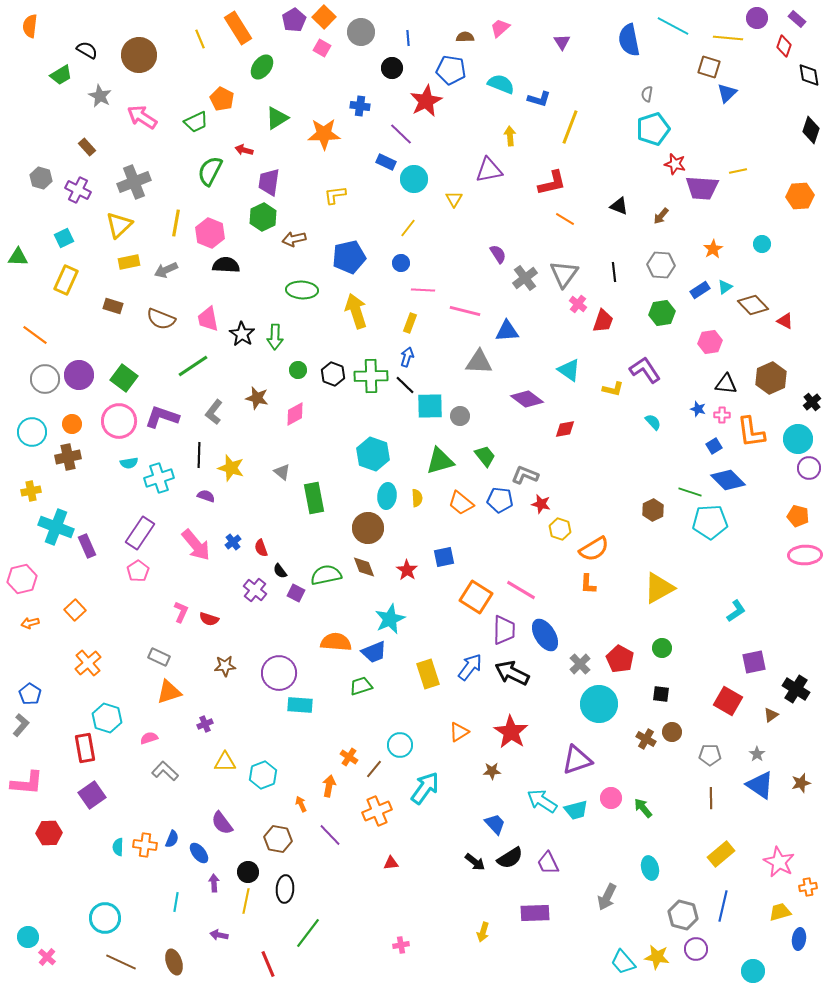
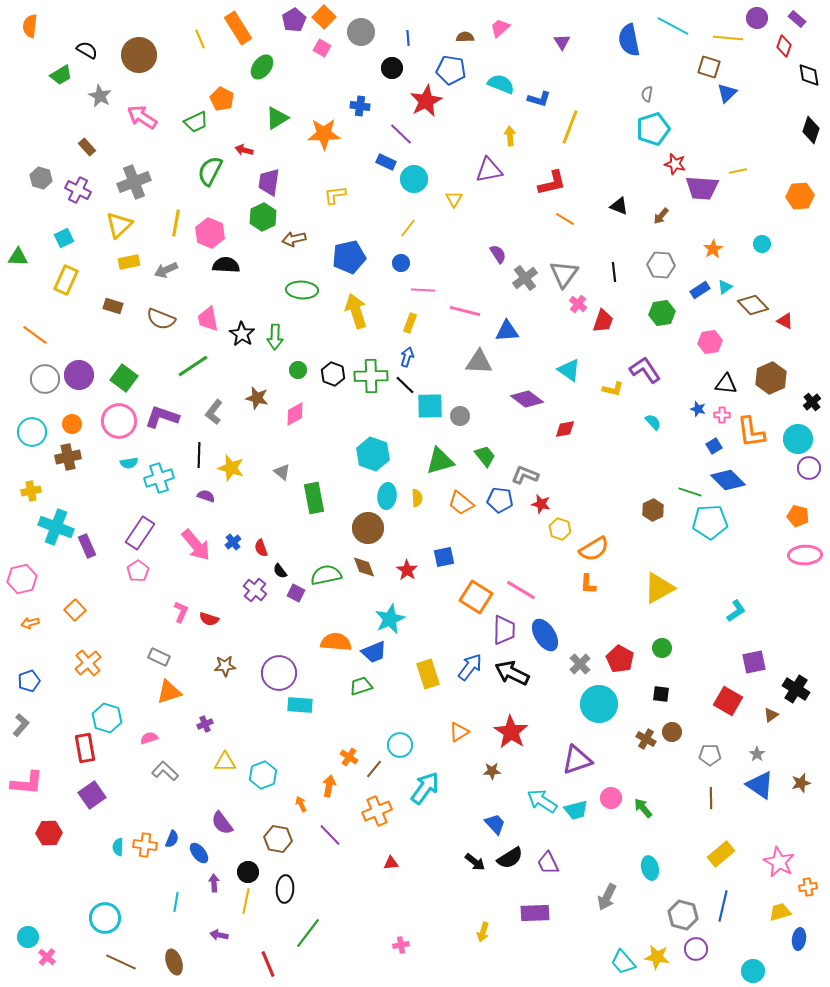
blue pentagon at (30, 694): moved 1 px left, 13 px up; rotated 20 degrees clockwise
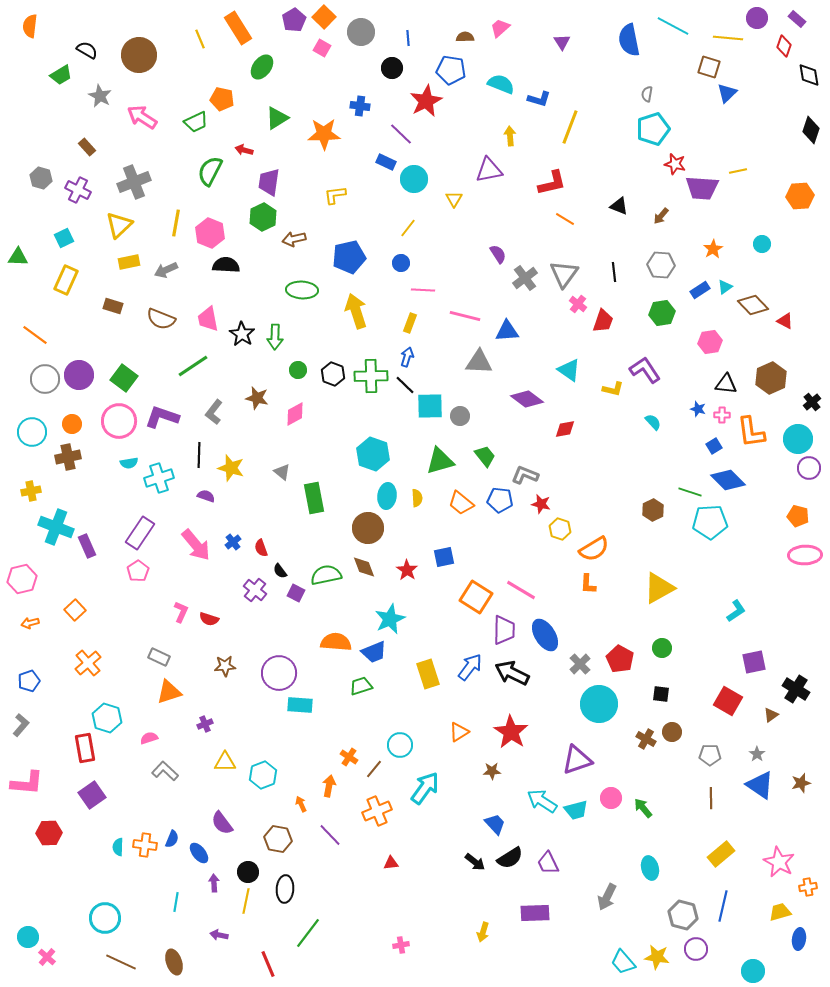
orange pentagon at (222, 99): rotated 15 degrees counterclockwise
pink line at (465, 311): moved 5 px down
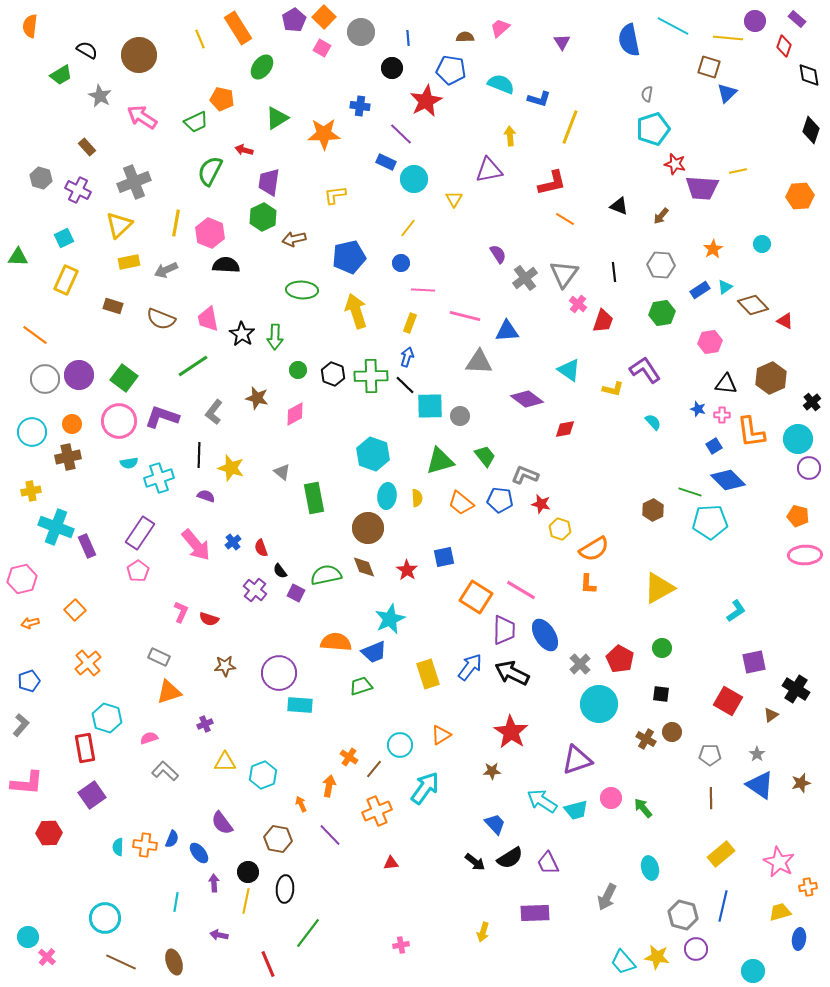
purple circle at (757, 18): moved 2 px left, 3 px down
orange triangle at (459, 732): moved 18 px left, 3 px down
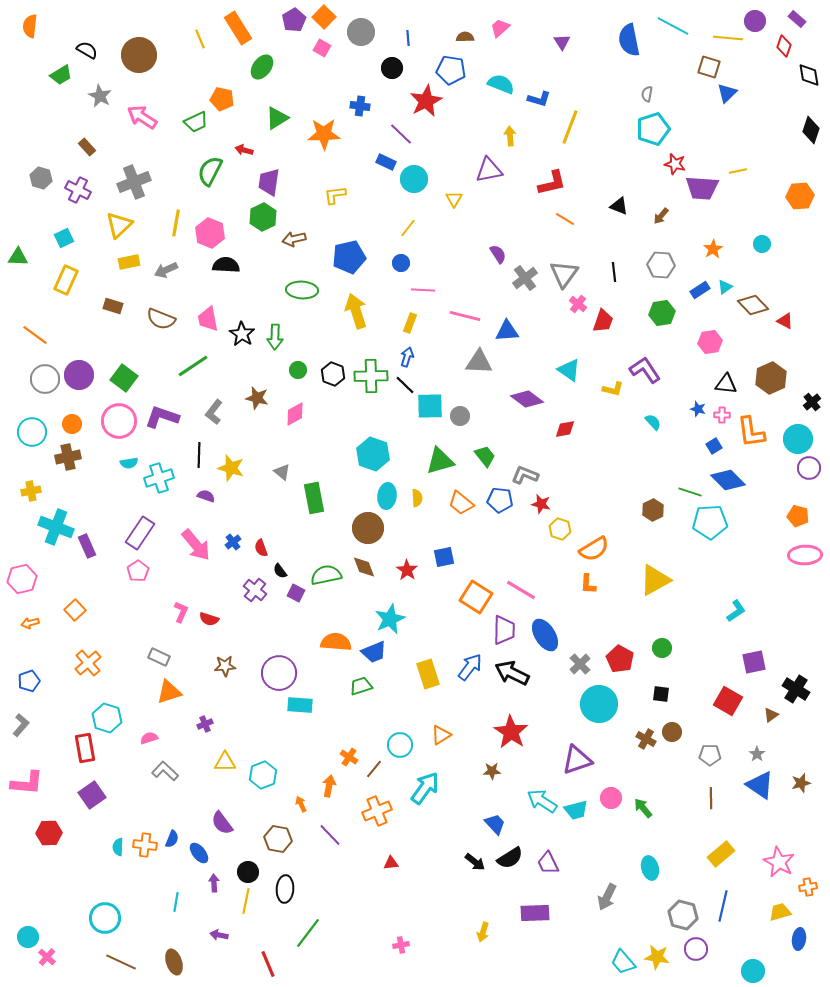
yellow triangle at (659, 588): moved 4 px left, 8 px up
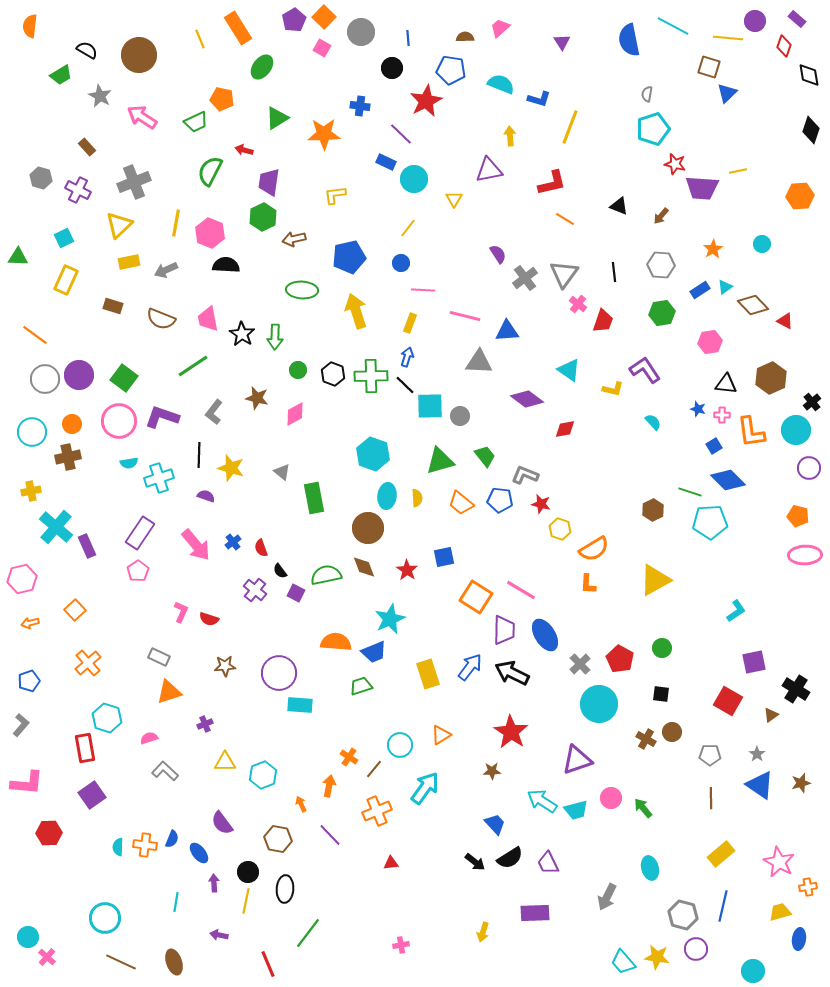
cyan circle at (798, 439): moved 2 px left, 9 px up
cyan cross at (56, 527): rotated 20 degrees clockwise
